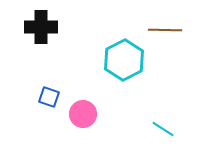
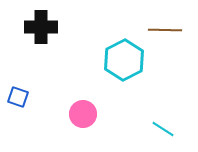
blue square: moved 31 px left
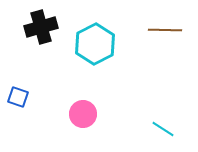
black cross: rotated 16 degrees counterclockwise
cyan hexagon: moved 29 px left, 16 px up
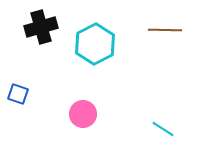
blue square: moved 3 px up
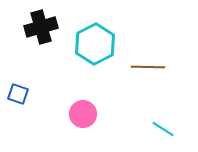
brown line: moved 17 px left, 37 px down
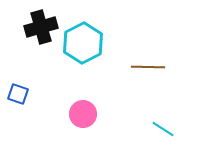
cyan hexagon: moved 12 px left, 1 px up
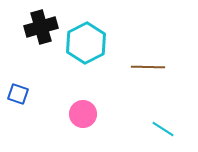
cyan hexagon: moved 3 px right
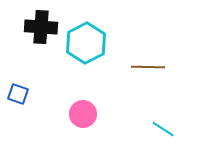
black cross: rotated 20 degrees clockwise
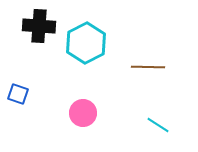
black cross: moved 2 px left, 1 px up
pink circle: moved 1 px up
cyan line: moved 5 px left, 4 px up
